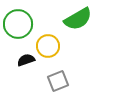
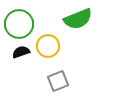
green semicircle: rotated 8 degrees clockwise
green circle: moved 1 px right
black semicircle: moved 5 px left, 8 px up
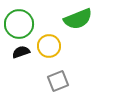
yellow circle: moved 1 px right
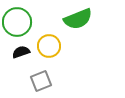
green circle: moved 2 px left, 2 px up
gray square: moved 17 px left
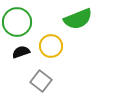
yellow circle: moved 2 px right
gray square: rotated 30 degrees counterclockwise
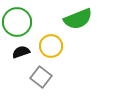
gray square: moved 4 px up
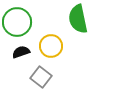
green semicircle: rotated 100 degrees clockwise
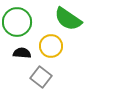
green semicircle: moved 10 px left; rotated 44 degrees counterclockwise
black semicircle: moved 1 px right, 1 px down; rotated 24 degrees clockwise
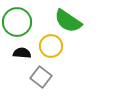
green semicircle: moved 2 px down
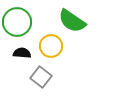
green semicircle: moved 4 px right
